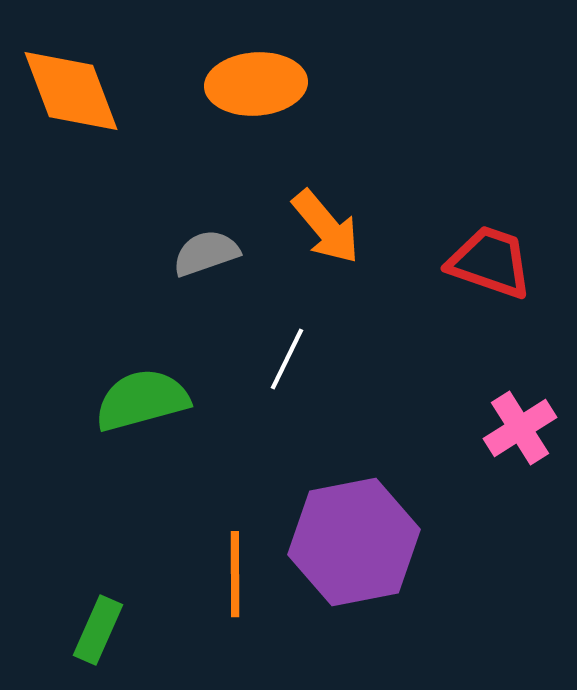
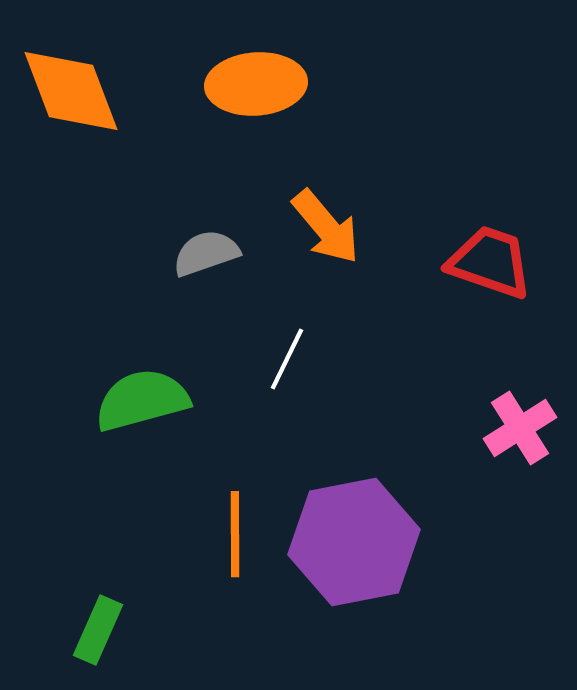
orange line: moved 40 px up
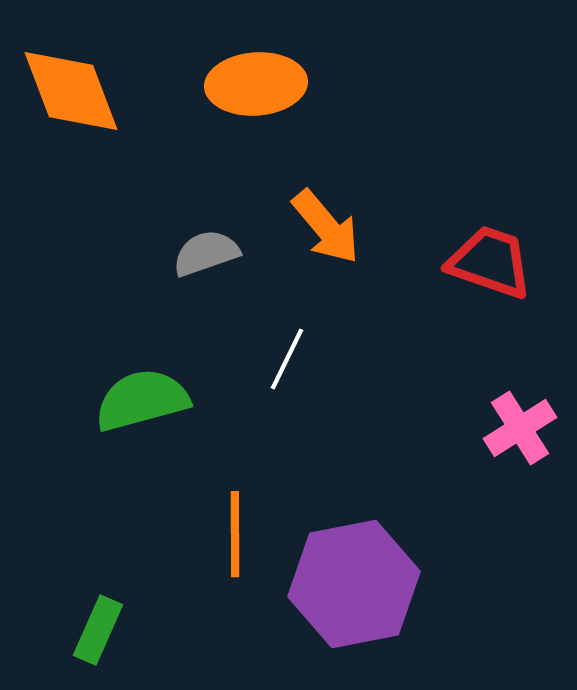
purple hexagon: moved 42 px down
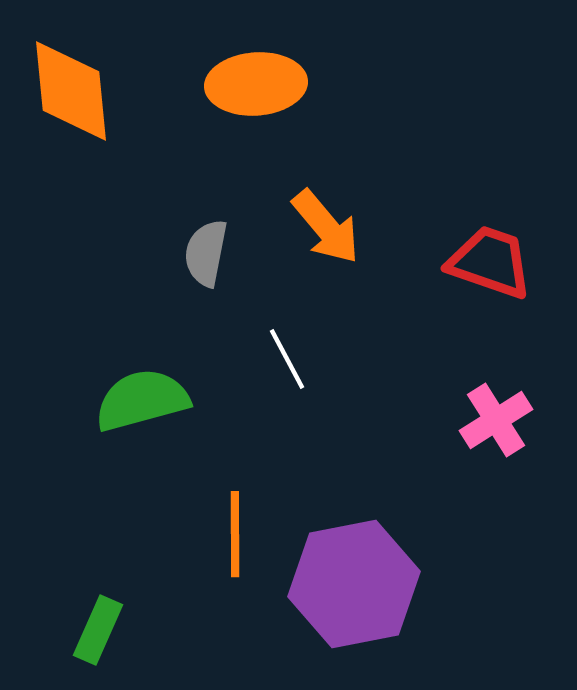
orange diamond: rotated 15 degrees clockwise
gray semicircle: rotated 60 degrees counterclockwise
white line: rotated 54 degrees counterclockwise
pink cross: moved 24 px left, 8 px up
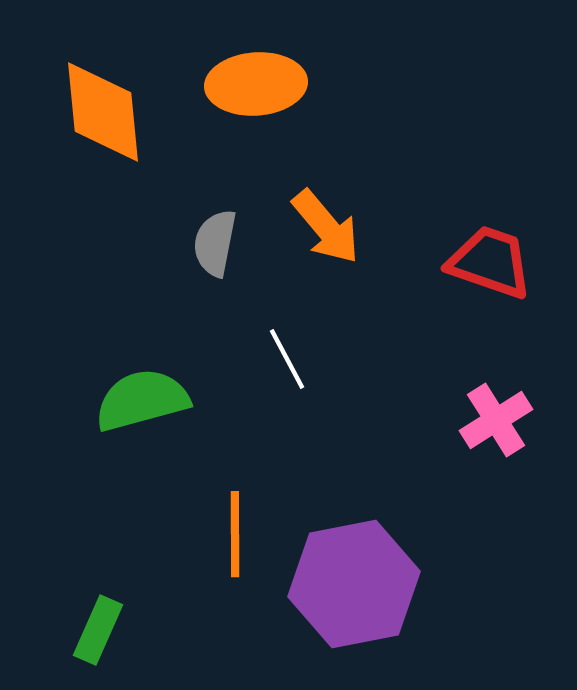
orange diamond: moved 32 px right, 21 px down
gray semicircle: moved 9 px right, 10 px up
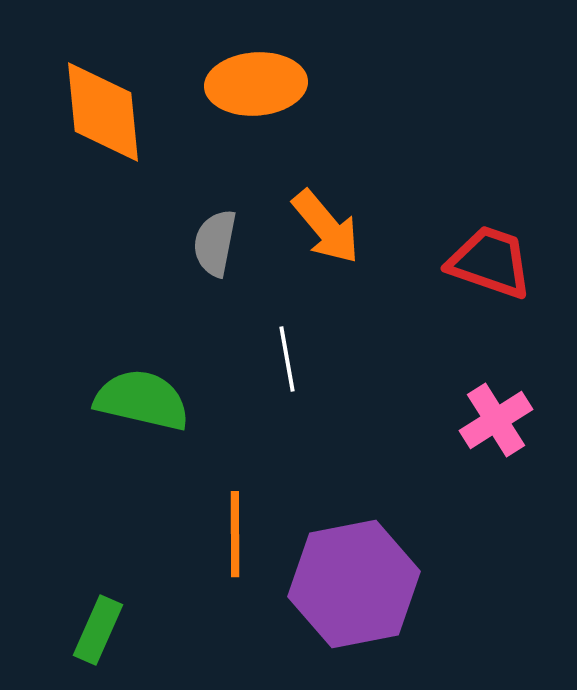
white line: rotated 18 degrees clockwise
green semicircle: rotated 28 degrees clockwise
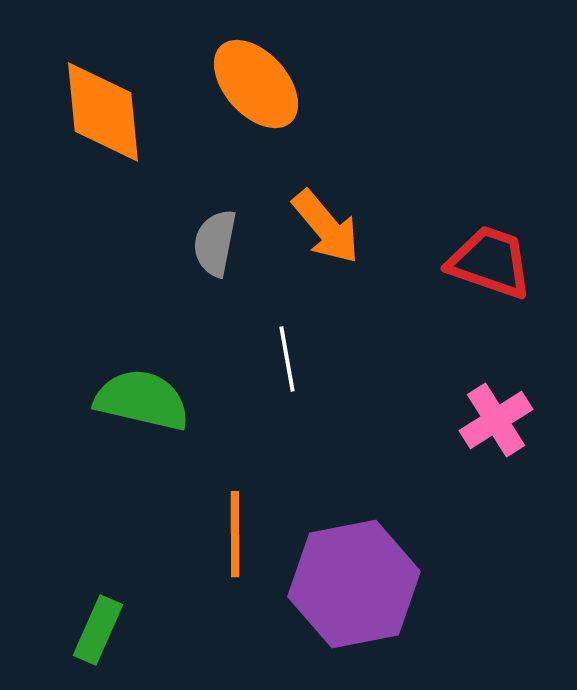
orange ellipse: rotated 52 degrees clockwise
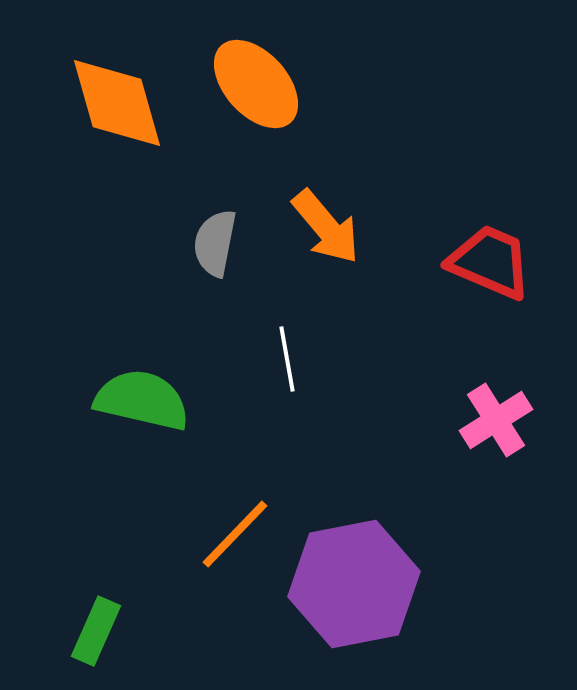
orange diamond: moved 14 px right, 9 px up; rotated 10 degrees counterclockwise
red trapezoid: rotated 4 degrees clockwise
orange line: rotated 44 degrees clockwise
green rectangle: moved 2 px left, 1 px down
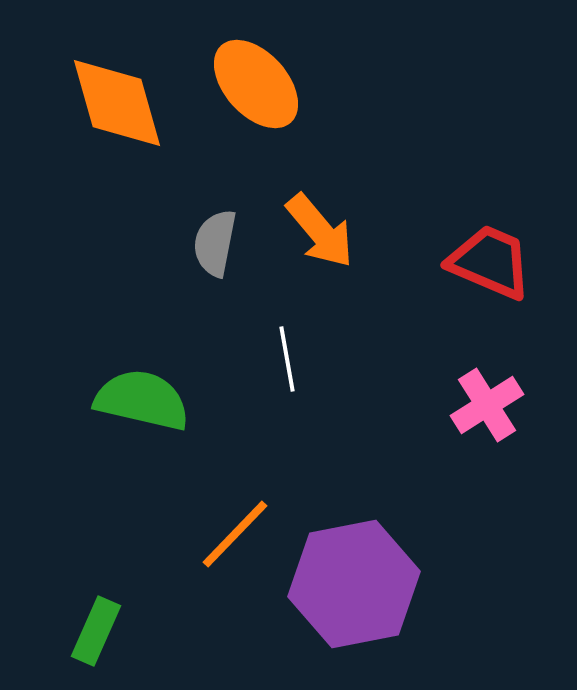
orange arrow: moved 6 px left, 4 px down
pink cross: moved 9 px left, 15 px up
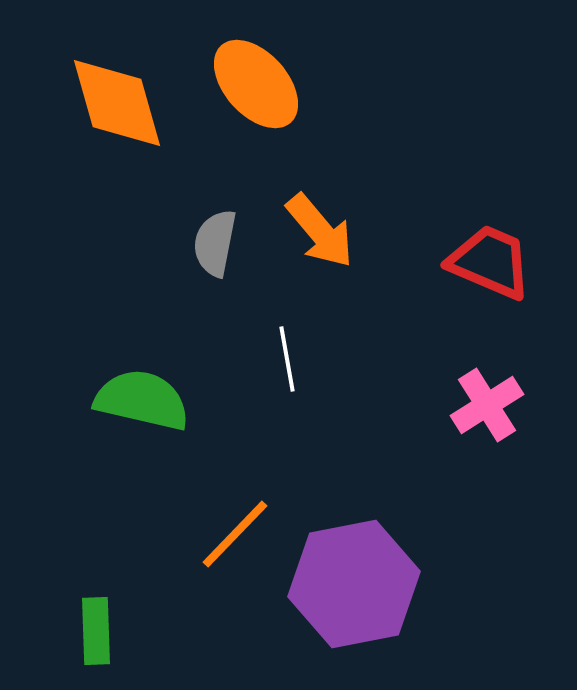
green rectangle: rotated 26 degrees counterclockwise
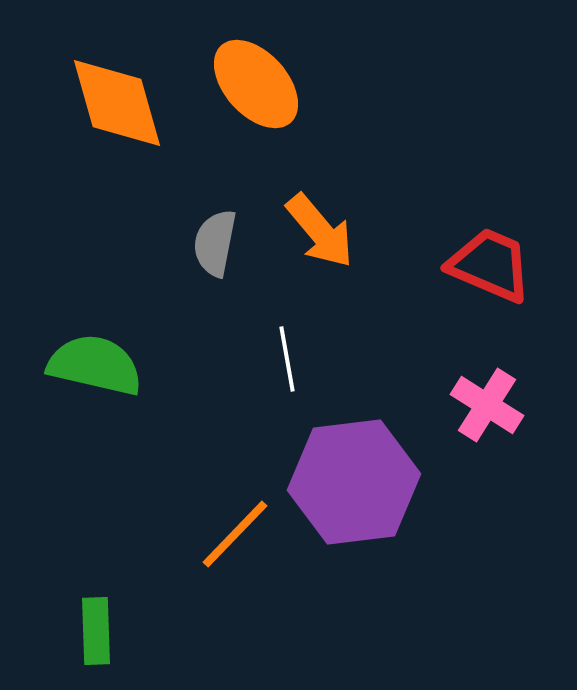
red trapezoid: moved 3 px down
green semicircle: moved 47 px left, 35 px up
pink cross: rotated 26 degrees counterclockwise
purple hexagon: moved 102 px up; rotated 4 degrees clockwise
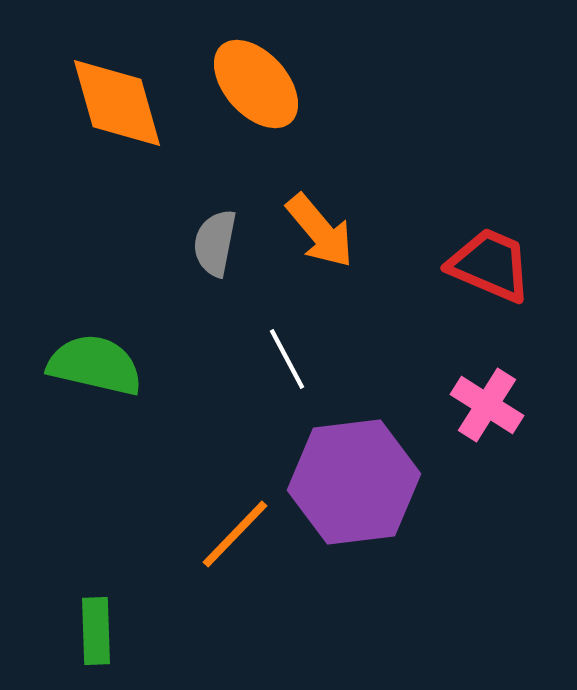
white line: rotated 18 degrees counterclockwise
